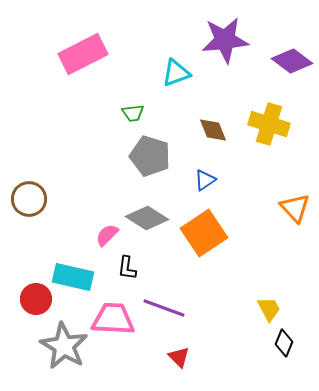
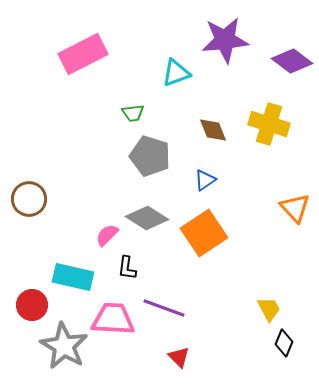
red circle: moved 4 px left, 6 px down
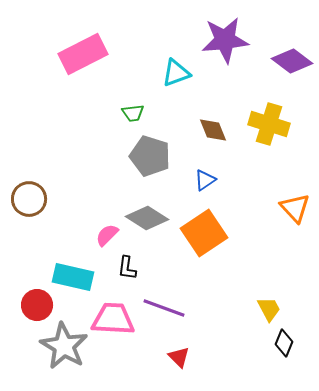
red circle: moved 5 px right
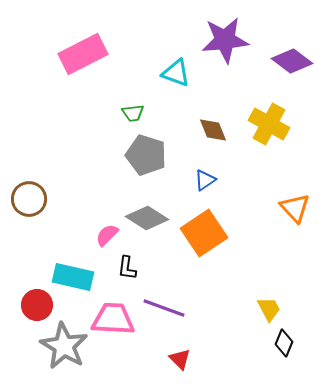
cyan triangle: rotated 40 degrees clockwise
yellow cross: rotated 12 degrees clockwise
gray pentagon: moved 4 px left, 1 px up
red triangle: moved 1 px right, 2 px down
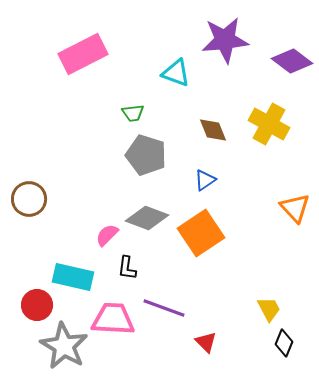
gray diamond: rotated 12 degrees counterclockwise
orange square: moved 3 px left
red triangle: moved 26 px right, 17 px up
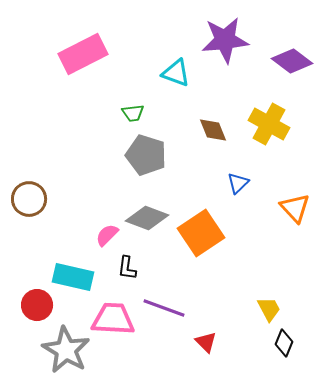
blue triangle: moved 33 px right, 3 px down; rotated 10 degrees counterclockwise
gray star: moved 2 px right, 4 px down
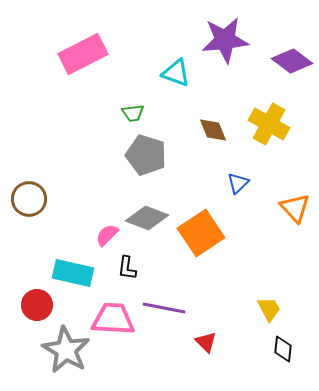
cyan rectangle: moved 4 px up
purple line: rotated 9 degrees counterclockwise
black diamond: moved 1 px left, 6 px down; rotated 16 degrees counterclockwise
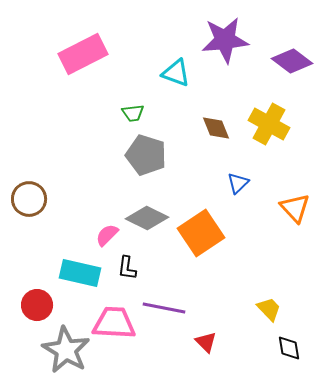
brown diamond: moved 3 px right, 2 px up
gray diamond: rotated 6 degrees clockwise
cyan rectangle: moved 7 px right
yellow trapezoid: rotated 16 degrees counterclockwise
pink trapezoid: moved 1 px right, 4 px down
black diamond: moved 6 px right, 1 px up; rotated 16 degrees counterclockwise
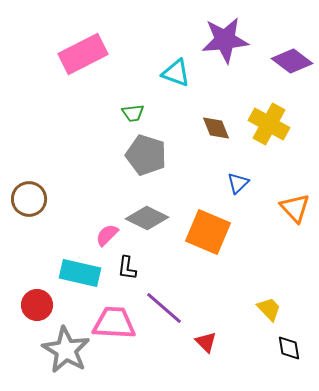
orange square: moved 7 px right, 1 px up; rotated 33 degrees counterclockwise
purple line: rotated 30 degrees clockwise
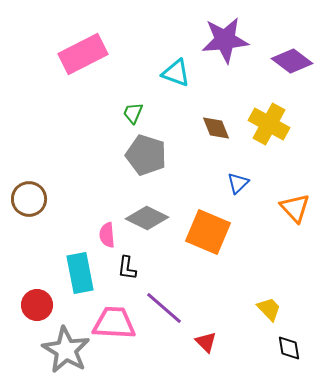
green trapezoid: rotated 120 degrees clockwise
pink semicircle: rotated 50 degrees counterclockwise
cyan rectangle: rotated 66 degrees clockwise
